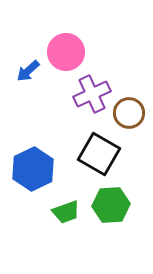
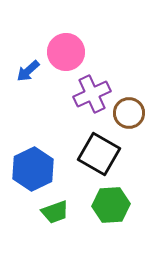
green trapezoid: moved 11 px left
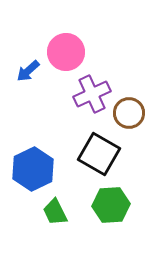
green trapezoid: rotated 84 degrees clockwise
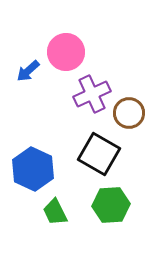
blue hexagon: rotated 9 degrees counterclockwise
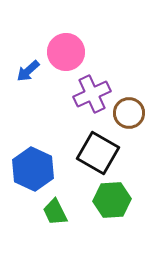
black square: moved 1 px left, 1 px up
green hexagon: moved 1 px right, 5 px up
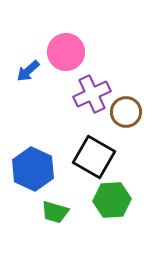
brown circle: moved 3 px left, 1 px up
black square: moved 4 px left, 4 px down
green trapezoid: rotated 48 degrees counterclockwise
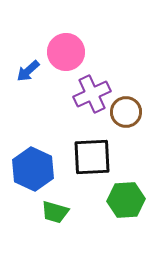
black square: moved 2 px left; rotated 33 degrees counterclockwise
green hexagon: moved 14 px right
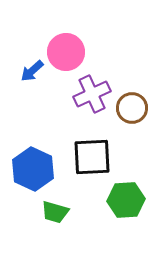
blue arrow: moved 4 px right
brown circle: moved 6 px right, 4 px up
